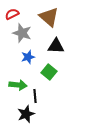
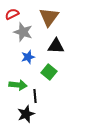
brown triangle: rotated 25 degrees clockwise
gray star: moved 1 px right, 1 px up
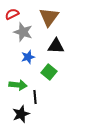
black line: moved 1 px down
black star: moved 5 px left
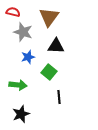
red semicircle: moved 1 px right, 2 px up; rotated 40 degrees clockwise
black line: moved 24 px right
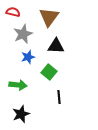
gray star: moved 2 px down; rotated 30 degrees clockwise
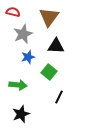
black line: rotated 32 degrees clockwise
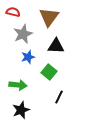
black star: moved 4 px up
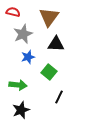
black triangle: moved 2 px up
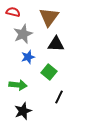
black star: moved 2 px right, 1 px down
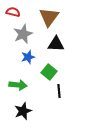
black line: moved 6 px up; rotated 32 degrees counterclockwise
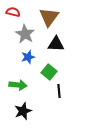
gray star: moved 2 px right; rotated 18 degrees counterclockwise
